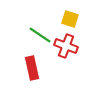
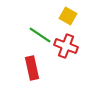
yellow square: moved 2 px left, 3 px up; rotated 12 degrees clockwise
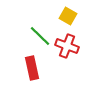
green line: moved 1 px down; rotated 10 degrees clockwise
red cross: moved 1 px right
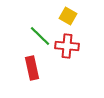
red cross: rotated 15 degrees counterclockwise
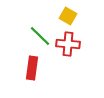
red cross: moved 1 px right, 2 px up
red rectangle: rotated 20 degrees clockwise
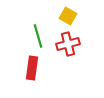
green line: moved 2 px left; rotated 30 degrees clockwise
red cross: rotated 20 degrees counterclockwise
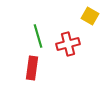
yellow square: moved 22 px right
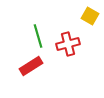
red rectangle: moved 1 px left, 2 px up; rotated 50 degrees clockwise
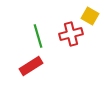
red cross: moved 3 px right, 10 px up
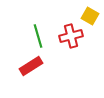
red cross: moved 2 px down
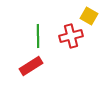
yellow square: moved 1 px left
green line: rotated 15 degrees clockwise
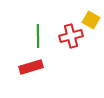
yellow square: moved 2 px right, 4 px down
red rectangle: moved 1 px down; rotated 15 degrees clockwise
